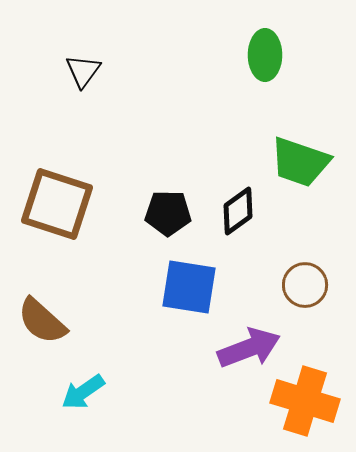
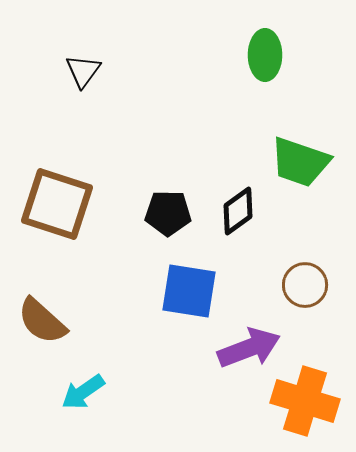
blue square: moved 4 px down
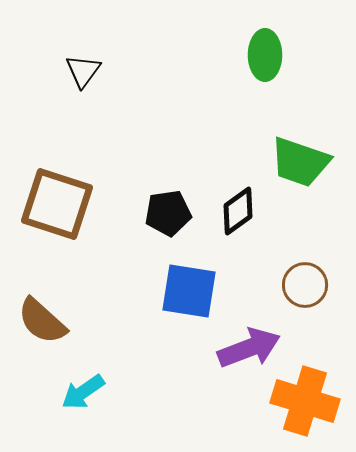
black pentagon: rotated 9 degrees counterclockwise
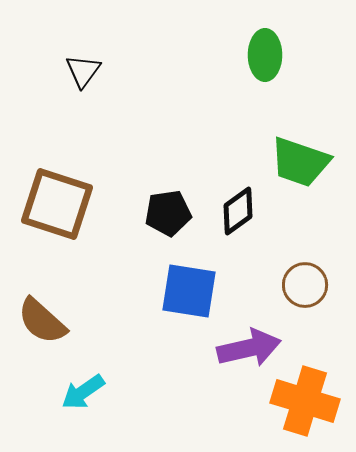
purple arrow: rotated 8 degrees clockwise
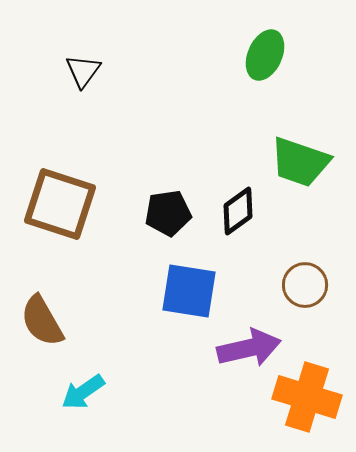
green ellipse: rotated 24 degrees clockwise
brown square: moved 3 px right
brown semicircle: rotated 18 degrees clockwise
orange cross: moved 2 px right, 4 px up
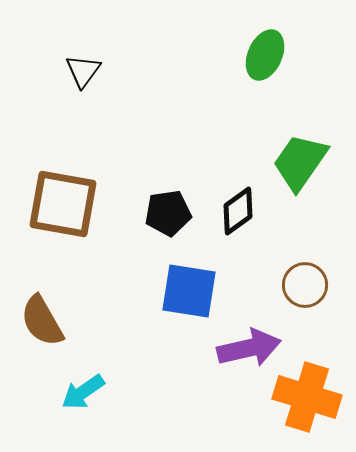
green trapezoid: rotated 106 degrees clockwise
brown square: moved 3 px right; rotated 8 degrees counterclockwise
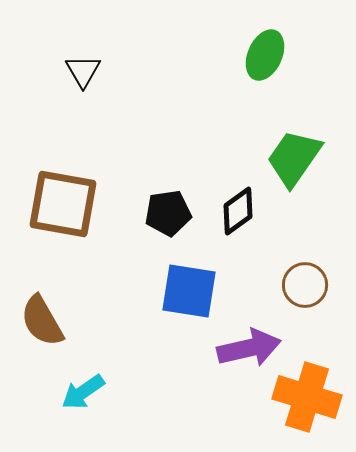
black triangle: rotated 6 degrees counterclockwise
green trapezoid: moved 6 px left, 4 px up
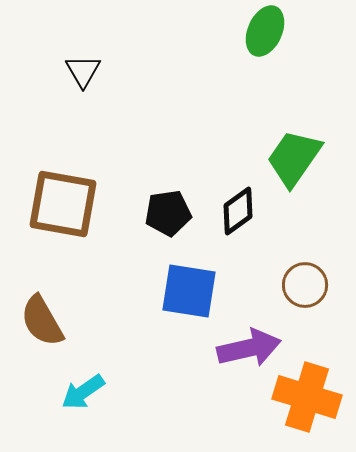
green ellipse: moved 24 px up
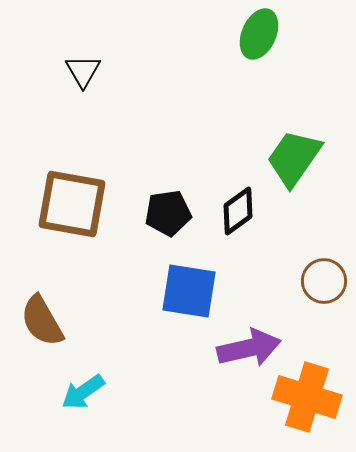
green ellipse: moved 6 px left, 3 px down
brown square: moved 9 px right
brown circle: moved 19 px right, 4 px up
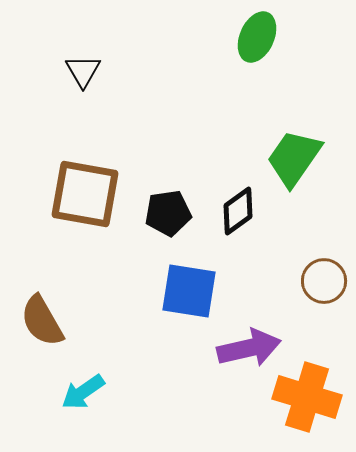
green ellipse: moved 2 px left, 3 px down
brown square: moved 13 px right, 10 px up
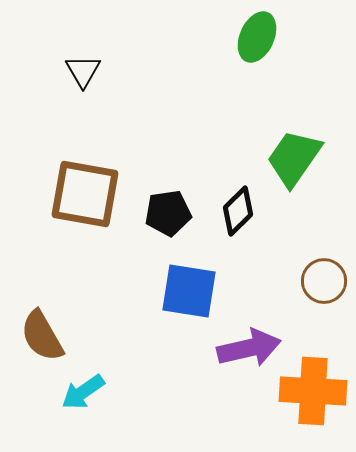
black diamond: rotated 9 degrees counterclockwise
brown semicircle: moved 15 px down
orange cross: moved 6 px right, 6 px up; rotated 14 degrees counterclockwise
